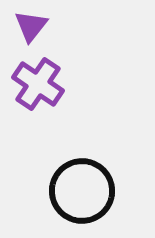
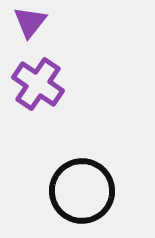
purple triangle: moved 1 px left, 4 px up
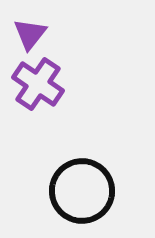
purple triangle: moved 12 px down
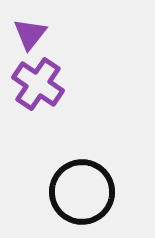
black circle: moved 1 px down
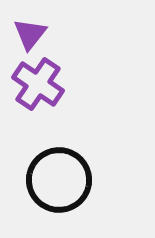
black circle: moved 23 px left, 12 px up
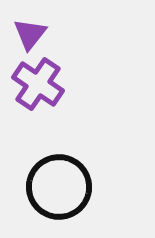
black circle: moved 7 px down
